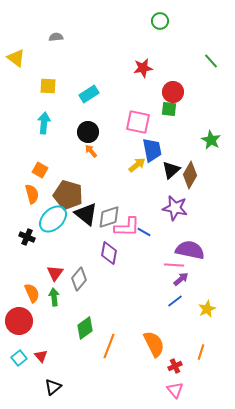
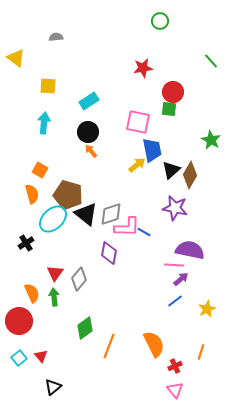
cyan rectangle at (89, 94): moved 7 px down
gray diamond at (109, 217): moved 2 px right, 3 px up
black cross at (27, 237): moved 1 px left, 6 px down; rotated 35 degrees clockwise
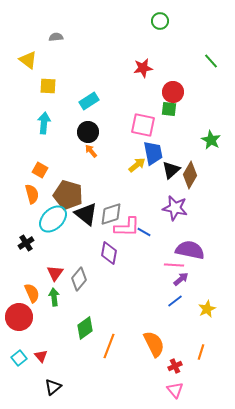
yellow triangle at (16, 58): moved 12 px right, 2 px down
pink square at (138, 122): moved 5 px right, 3 px down
blue trapezoid at (152, 150): moved 1 px right, 3 px down
red circle at (19, 321): moved 4 px up
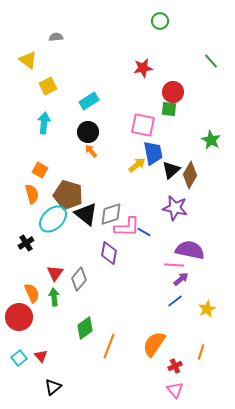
yellow square at (48, 86): rotated 30 degrees counterclockwise
orange semicircle at (154, 344): rotated 120 degrees counterclockwise
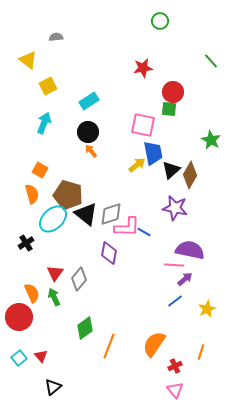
cyan arrow at (44, 123): rotated 15 degrees clockwise
purple arrow at (181, 279): moved 4 px right
green arrow at (54, 297): rotated 18 degrees counterclockwise
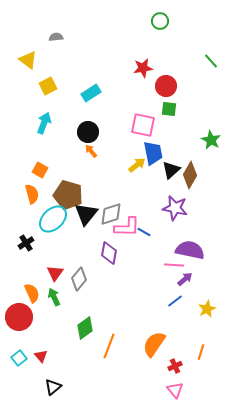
red circle at (173, 92): moved 7 px left, 6 px up
cyan rectangle at (89, 101): moved 2 px right, 8 px up
black triangle at (86, 214): rotated 30 degrees clockwise
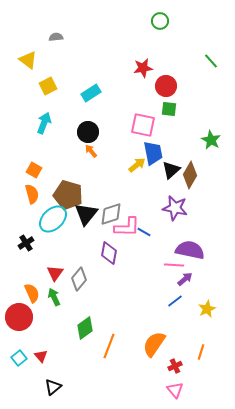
orange square at (40, 170): moved 6 px left
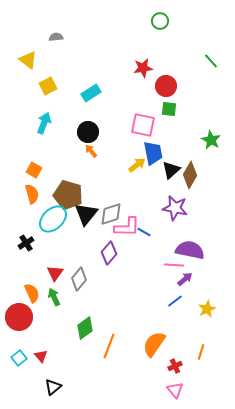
purple diamond at (109, 253): rotated 30 degrees clockwise
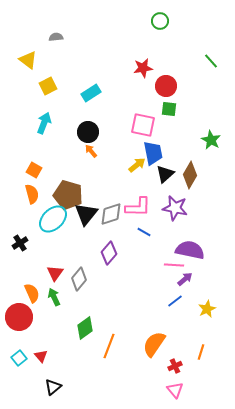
black triangle at (171, 170): moved 6 px left, 4 px down
pink L-shape at (127, 227): moved 11 px right, 20 px up
black cross at (26, 243): moved 6 px left
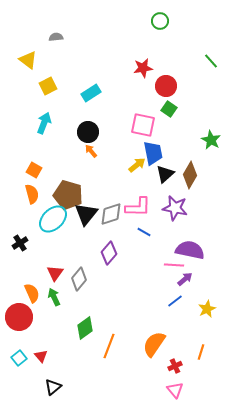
green square at (169, 109): rotated 28 degrees clockwise
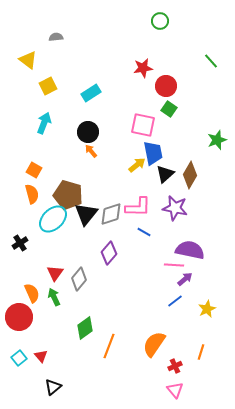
green star at (211, 140): moved 6 px right; rotated 24 degrees clockwise
